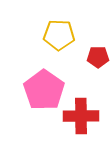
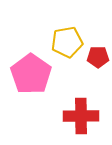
yellow pentagon: moved 8 px right, 7 px down; rotated 12 degrees counterclockwise
pink pentagon: moved 13 px left, 16 px up
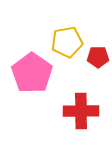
pink pentagon: moved 1 px right, 1 px up
red cross: moved 5 px up
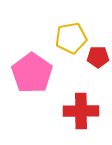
yellow pentagon: moved 4 px right, 4 px up
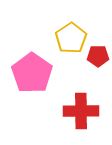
yellow pentagon: rotated 24 degrees counterclockwise
red pentagon: moved 1 px up
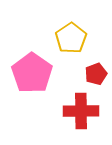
red pentagon: moved 2 px left, 18 px down; rotated 20 degrees counterclockwise
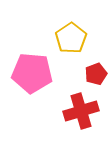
pink pentagon: rotated 30 degrees counterclockwise
red cross: rotated 16 degrees counterclockwise
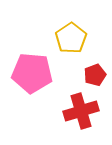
red pentagon: moved 1 px left, 1 px down
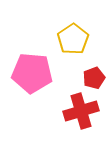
yellow pentagon: moved 2 px right, 1 px down
red pentagon: moved 1 px left, 3 px down
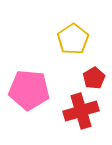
pink pentagon: moved 3 px left, 17 px down
red pentagon: rotated 10 degrees counterclockwise
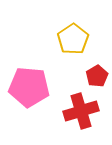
red pentagon: moved 3 px right, 2 px up
pink pentagon: moved 3 px up
